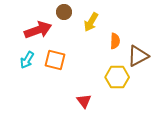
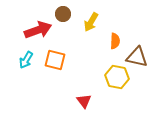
brown circle: moved 1 px left, 2 px down
brown triangle: moved 1 px left, 1 px down; rotated 40 degrees clockwise
cyan arrow: moved 1 px left
yellow hexagon: rotated 10 degrees clockwise
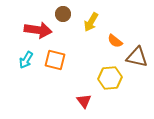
red arrow: rotated 28 degrees clockwise
orange semicircle: rotated 126 degrees clockwise
yellow hexagon: moved 7 px left, 1 px down; rotated 15 degrees counterclockwise
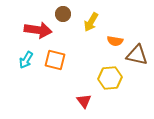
orange semicircle: rotated 28 degrees counterclockwise
brown triangle: moved 2 px up
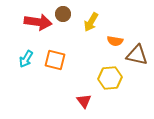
red arrow: moved 8 px up
cyan arrow: moved 1 px up
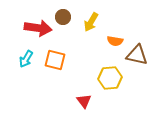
brown circle: moved 3 px down
red arrow: moved 6 px down
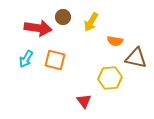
brown triangle: moved 1 px left, 3 px down
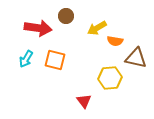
brown circle: moved 3 px right, 1 px up
yellow arrow: moved 6 px right, 6 px down; rotated 30 degrees clockwise
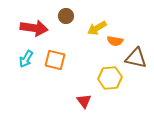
red arrow: moved 4 px left
